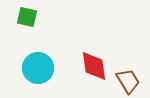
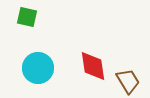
red diamond: moved 1 px left
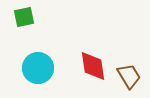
green square: moved 3 px left; rotated 25 degrees counterclockwise
brown trapezoid: moved 1 px right, 5 px up
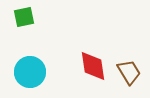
cyan circle: moved 8 px left, 4 px down
brown trapezoid: moved 4 px up
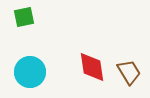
red diamond: moved 1 px left, 1 px down
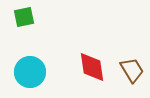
brown trapezoid: moved 3 px right, 2 px up
